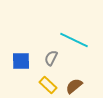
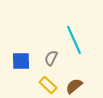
cyan line: rotated 40 degrees clockwise
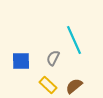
gray semicircle: moved 2 px right
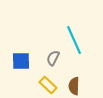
brown semicircle: rotated 48 degrees counterclockwise
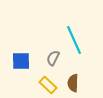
brown semicircle: moved 1 px left, 3 px up
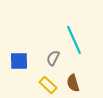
blue square: moved 2 px left
brown semicircle: rotated 18 degrees counterclockwise
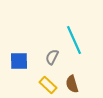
gray semicircle: moved 1 px left, 1 px up
brown semicircle: moved 1 px left, 1 px down
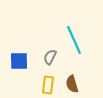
gray semicircle: moved 2 px left
yellow rectangle: rotated 54 degrees clockwise
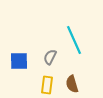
yellow rectangle: moved 1 px left
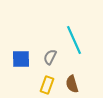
blue square: moved 2 px right, 2 px up
yellow rectangle: rotated 12 degrees clockwise
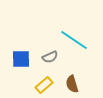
cyan line: rotated 32 degrees counterclockwise
gray semicircle: rotated 140 degrees counterclockwise
yellow rectangle: moved 3 px left; rotated 30 degrees clockwise
